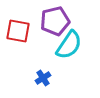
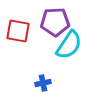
purple pentagon: moved 1 px down; rotated 12 degrees clockwise
blue cross: moved 5 px down; rotated 21 degrees clockwise
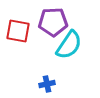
purple pentagon: moved 2 px left
blue cross: moved 4 px right, 1 px down
